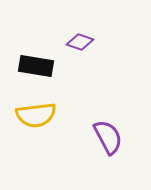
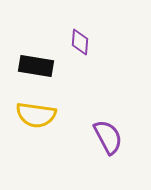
purple diamond: rotated 76 degrees clockwise
yellow semicircle: rotated 15 degrees clockwise
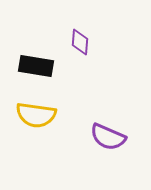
purple semicircle: rotated 141 degrees clockwise
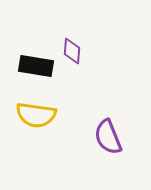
purple diamond: moved 8 px left, 9 px down
purple semicircle: rotated 45 degrees clockwise
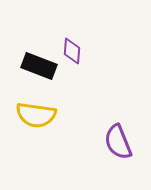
black rectangle: moved 3 px right; rotated 12 degrees clockwise
purple semicircle: moved 10 px right, 5 px down
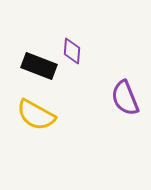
yellow semicircle: rotated 21 degrees clockwise
purple semicircle: moved 7 px right, 44 px up
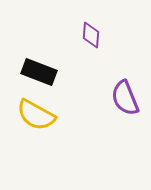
purple diamond: moved 19 px right, 16 px up
black rectangle: moved 6 px down
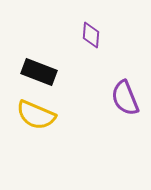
yellow semicircle: rotated 6 degrees counterclockwise
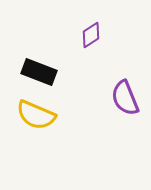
purple diamond: rotated 52 degrees clockwise
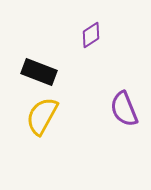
purple semicircle: moved 1 px left, 11 px down
yellow semicircle: moved 6 px right, 1 px down; rotated 96 degrees clockwise
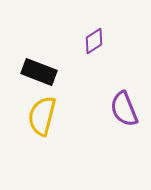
purple diamond: moved 3 px right, 6 px down
yellow semicircle: rotated 15 degrees counterclockwise
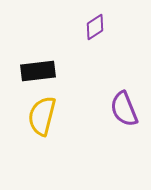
purple diamond: moved 1 px right, 14 px up
black rectangle: moved 1 px left, 1 px up; rotated 28 degrees counterclockwise
